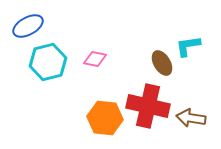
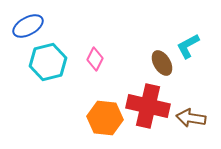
cyan L-shape: rotated 20 degrees counterclockwise
pink diamond: rotated 75 degrees counterclockwise
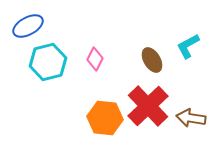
brown ellipse: moved 10 px left, 3 px up
red cross: rotated 33 degrees clockwise
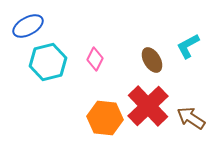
brown arrow: rotated 24 degrees clockwise
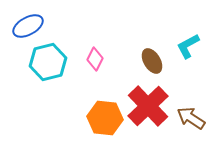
brown ellipse: moved 1 px down
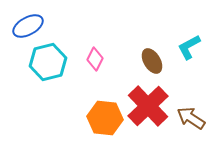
cyan L-shape: moved 1 px right, 1 px down
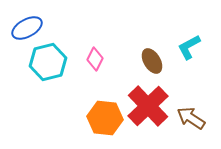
blue ellipse: moved 1 px left, 2 px down
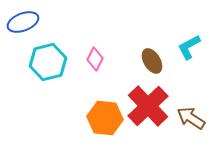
blue ellipse: moved 4 px left, 6 px up; rotated 8 degrees clockwise
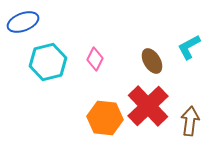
brown arrow: moved 1 px left, 3 px down; rotated 64 degrees clockwise
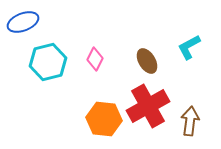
brown ellipse: moved 5 px left
red cross: rotated 15 degrees clockwise
orange hexagon: moved 1 px left, 1 px down
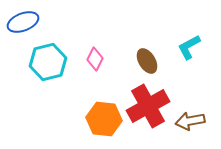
brown arrow: rotated 108 degrees counterclockwise
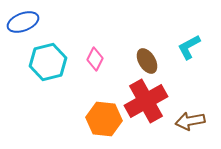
red cross: moved 2 px left, 5 px up
